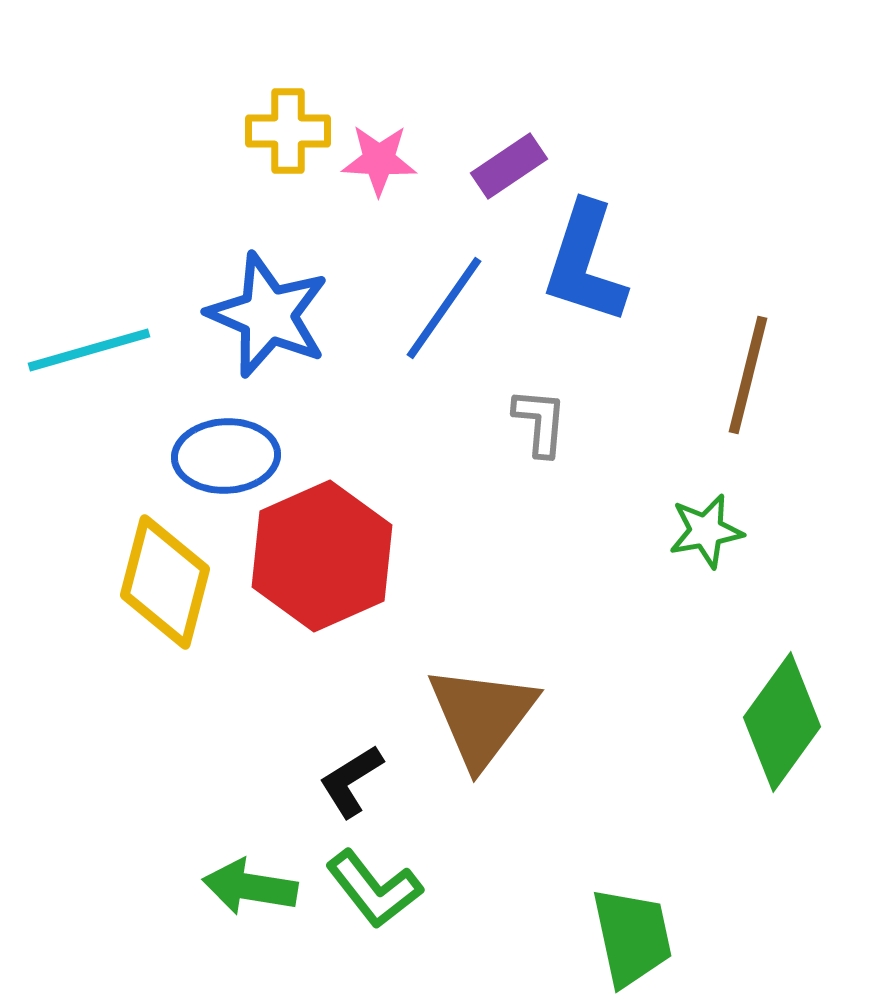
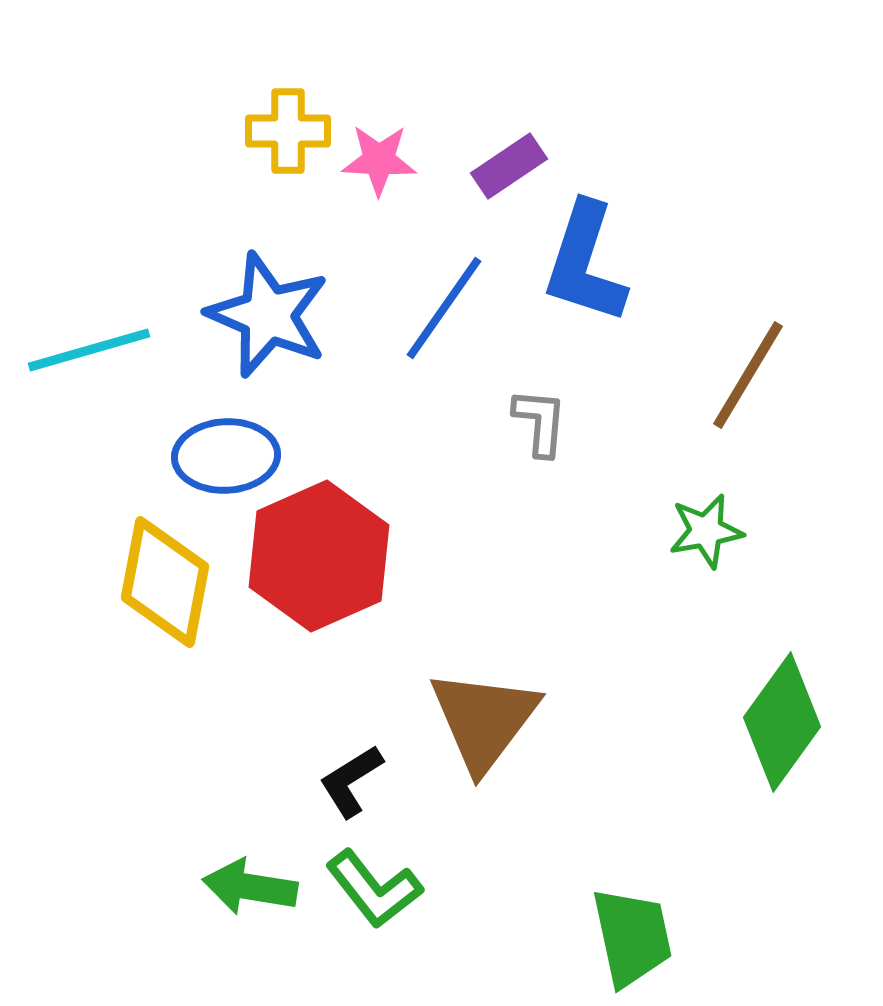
brown line: rotated 17 degrees clockwise
red hexagon: moved 3 px left
yellow diamond: rotated 4 degrees counterclockwise
brown triangle: moved 2 px right, 4 px down
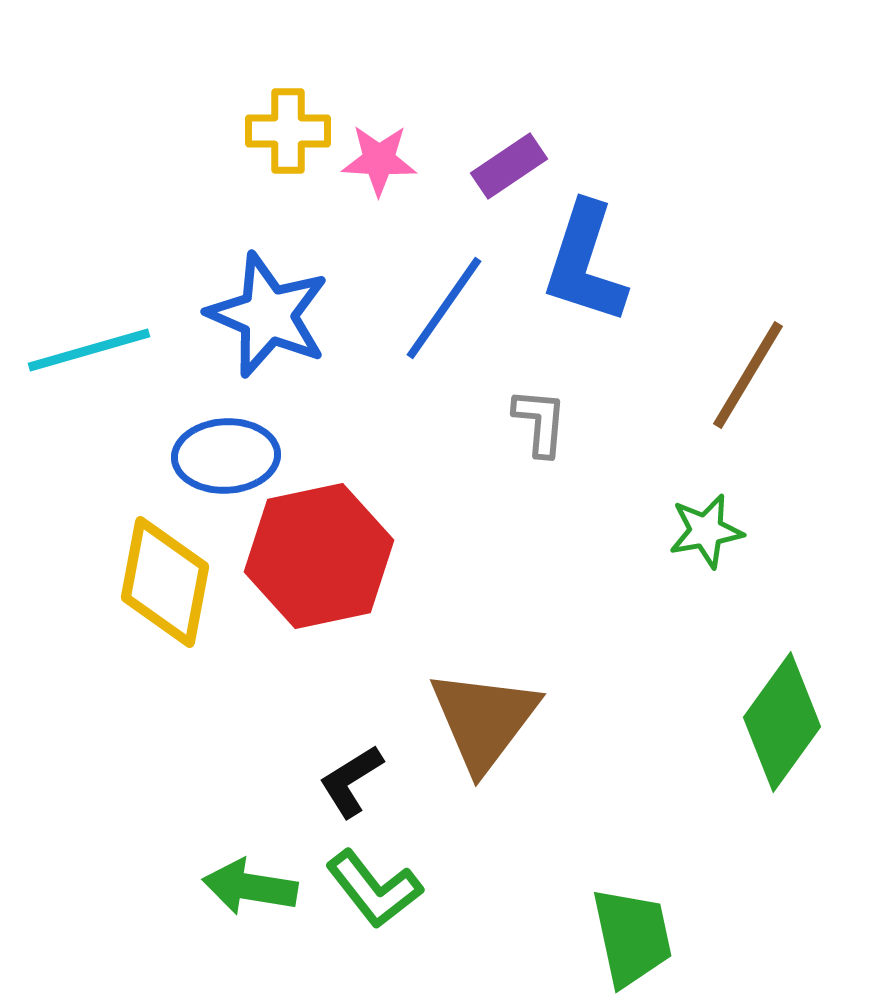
red hexagon: rotated 12 degrees clockwise
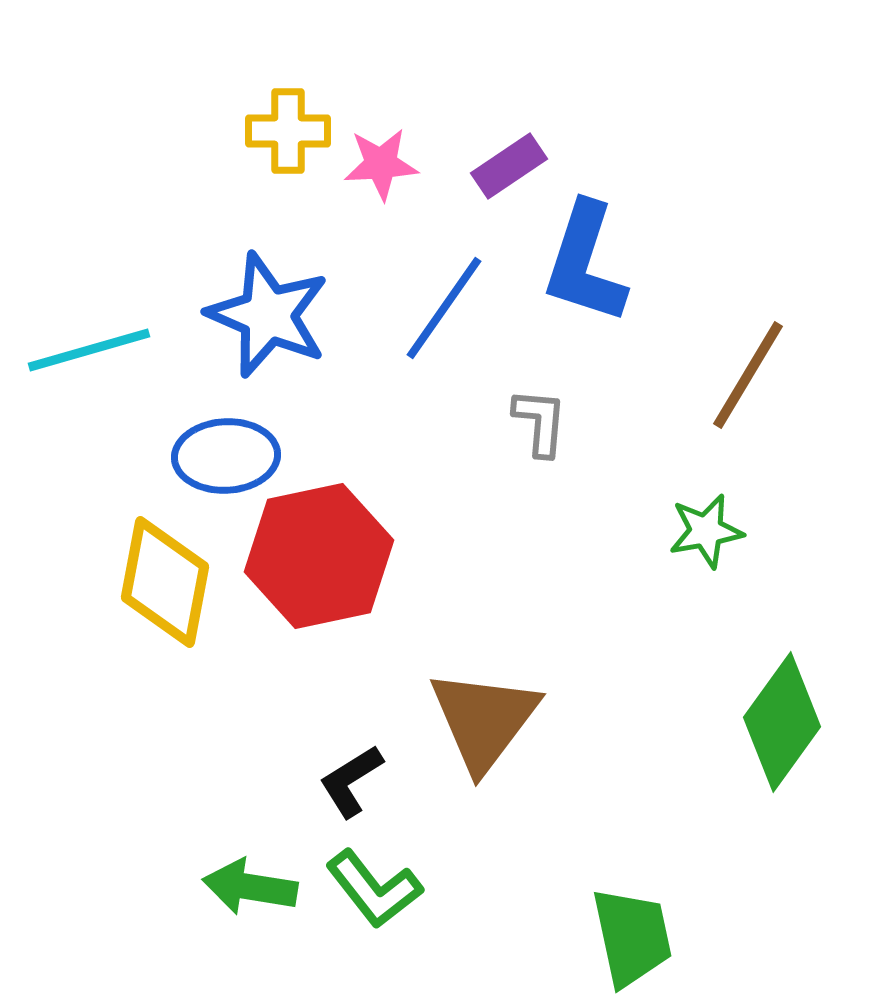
pink star: moved 2 px right, 4 px down; rotated 6 degrees counterclockwise
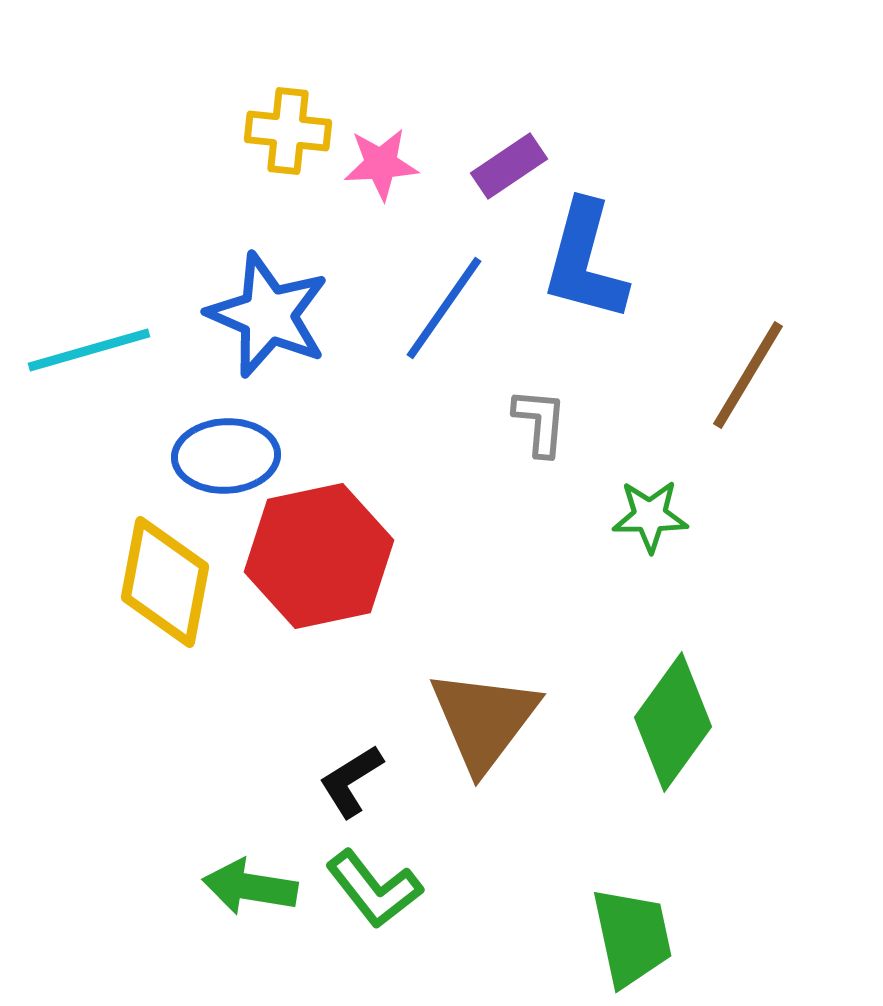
yellow cross: rotated 6 degrees clockwise
blue L-shape: moved 2 px up; rotated 3 degrees counterclockwise
green star: moved 56 px left, 15 px up; rotated 10 degrees clockwise
green diamond: moved 109 px left
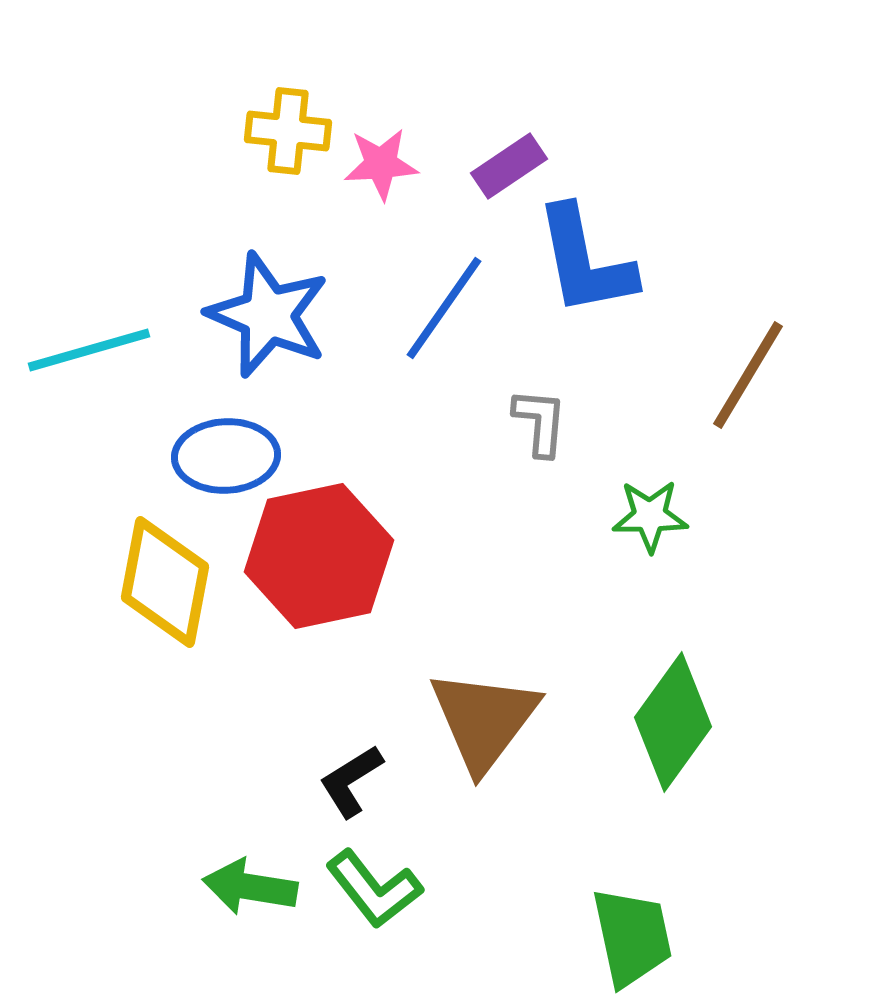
blue L-shape: rotated 26 degrees counterclockwise
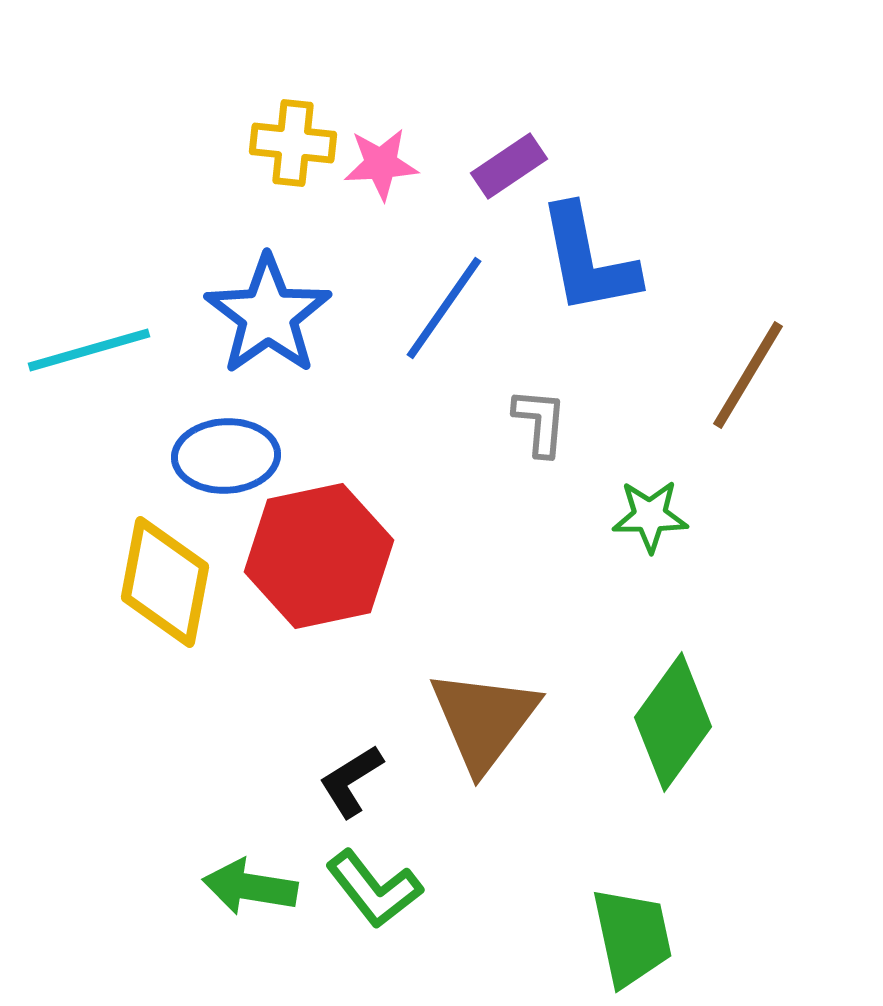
yellow cross: moved 5 px right, 12 px down
blue L-shape: moved 3 px right, 1 px up
blue star: rotated 14 degrees clockwise
